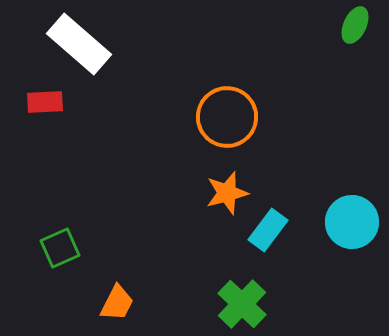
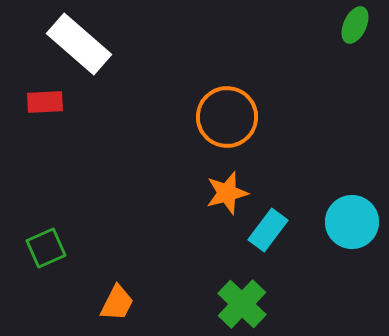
green square: moved 14 px left
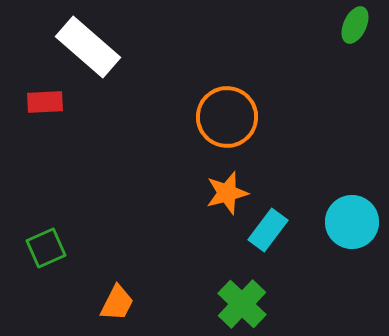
white rectangle: moved 9 px right, 3 px down
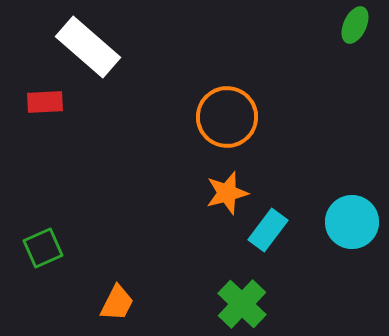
green square: moved 3 px left
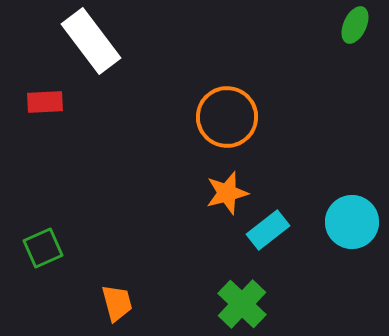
white rectangle: moved 3 px right, 6 px up; rotated 12 degrees clockwise
cyan rectangle: rotated 15 degrees clockwise
orange trapezoid: rotated 42 degrees counterclockwise
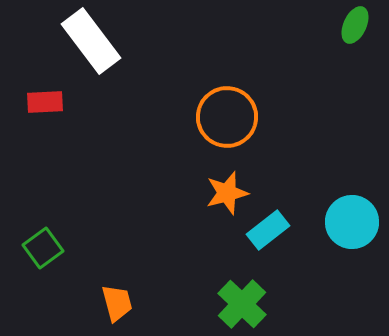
green square: rotated 12 degrees counterclockwise
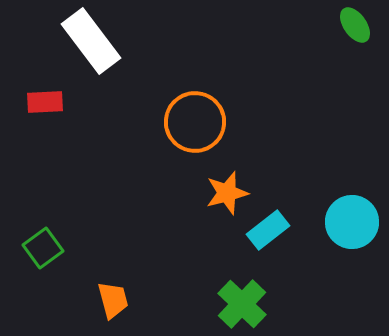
green ellipse: rotated 60 degrees counterclockwise
orange circle: moved 32 px left, 5 px down
orange trapezoid: moved 4 px left, 3 px up
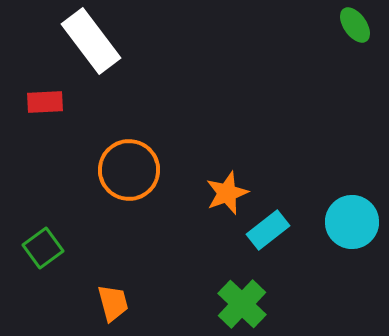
orange circle: moved 66 px left, 48 px down
orange star: rotated 6 degrees counterclockwise
orange trapezoid: moved 3 px down
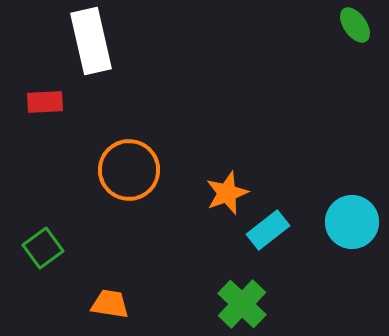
white rectangle: rotated 24 degrees clockwise
orange trapezoid: moved 3 px left, 1 px down; rotated 66 degrees counterclockwise
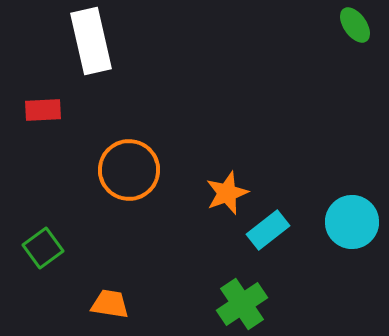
red rectangle: moved 2 px left, 8 px down
green cross: rotated 12 degrees clockwise
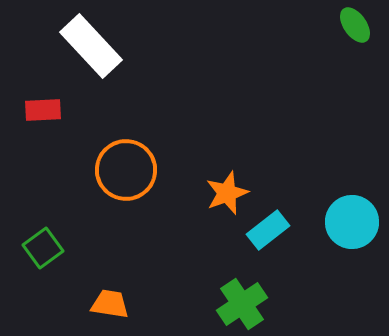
white rectangle: moved 5 px down; rotated 30 degrees counterclockwise
orange circle: moved 3 px left
